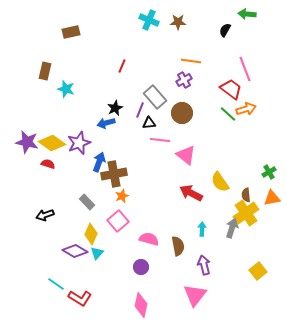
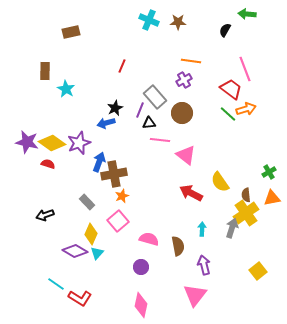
brown rectangle at (45, 71): rotated 12 degrees counterclockwise
cyan star at (66, 89): rotated 12 degrees clockwise
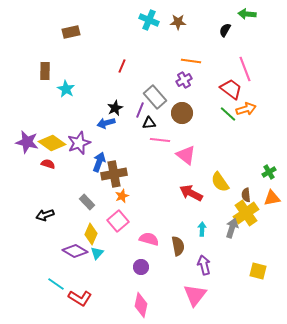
yellow square at (258, 271): rotated 36 degrees counterclockwise
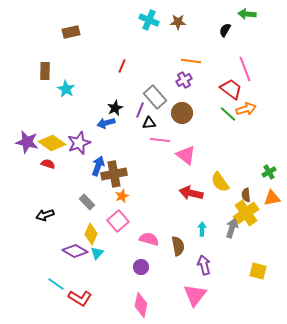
blue arrow at (99, 162): moved 1 px left, 4 px down
red arrow at (191, 193): rotated 15 degrees counterclockwise
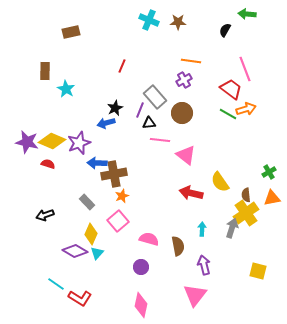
green line at (228, 114): rotated 12 degrees counterclockwise
yellow diamond at (52, 143): moved 2 px up; rotated 12 degrees counterclockwise
blue arrow at (98, 166): moved 1 px left, 3 px up; rotated 108 degrees counterclockwise
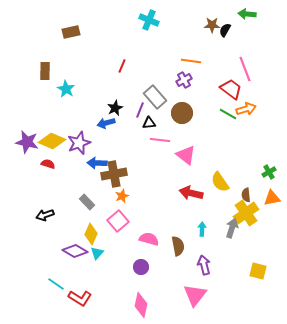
brown star at (178, 22): moved 34 px right, 3 px down
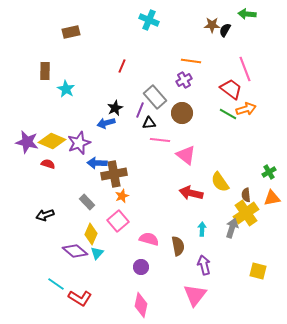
purple diamond at (75, 251): rotated 10 degrees clockwise
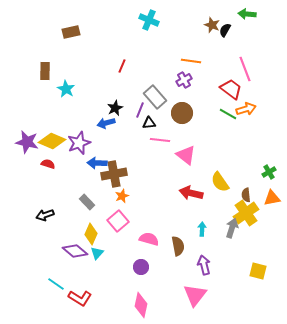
brown star at (212, 25): rotated 21 degrees clockwise
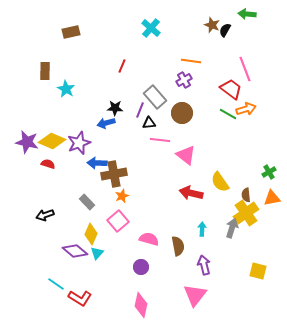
cyan cross at (149, 20): moved 2 px right, 8 px down; rotated 18 degrees clockwise
black star at (115, 108): rotated 28 degrees clockwise
